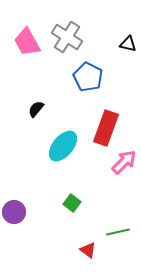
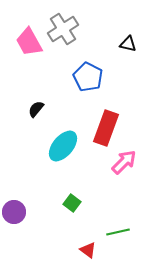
gray cross: moved 4 px left, 8 px up; rotated 24 degrees clockwise
pink trapezoid: moved 2 px right
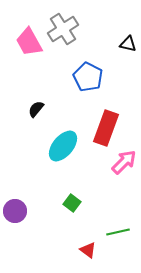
purple circle: moved 1 px right, 1 px up
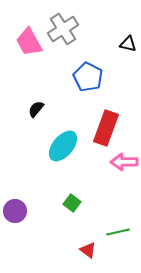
pink arrow: rotated 136 degrees counterclockwise
